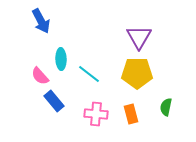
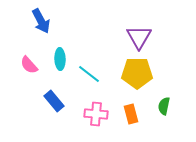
cyan ellipse: moved 1 px left
pink semicircle: moved 11 px left, 11 px up
green semicircle: moved 2 px left, 1 px up
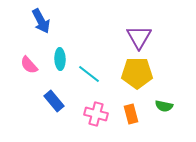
green semicircle: rotated 90 degrees counterclockwise
pink cross: rotated 10 degrees clockwise
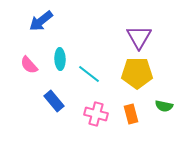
blue arrow: rotated 80 degrees clockwise
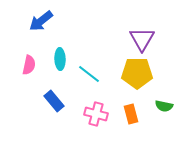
purple triangle: moved 3 px right, 2 px down
pink semicircle: rotated 126 degrees counterclockwise
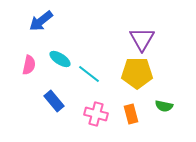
cyan ellipse: rotated 55 degrees counterclockwise
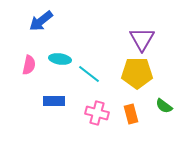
cyan ellipse: rotated 25 degrees counterclockwise
blue rectangle: rotated 50 degrees counterclockwise
green semicircle: rotated 24 degrees clockwise
pink cross: moved 1 px right, 1 px up
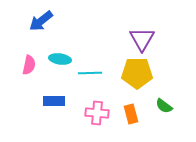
cyan line: moved 1 px right, 1 px up; rotated 40 degrees counterclockwise
pink cross: rotated 10 degrees counterclockwise
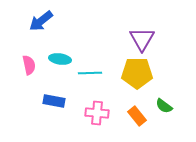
pink semicircle: rotated 24 degrees counterclockwise
blue rectangle: rotated 10 degrees clockwise
orange rectangle: moved 6 px right, 2 px down; rotated 24 degrees counterclockwise
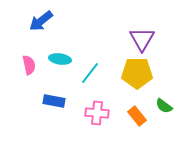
cyan line: rotated 50 degrees counterclockwise
